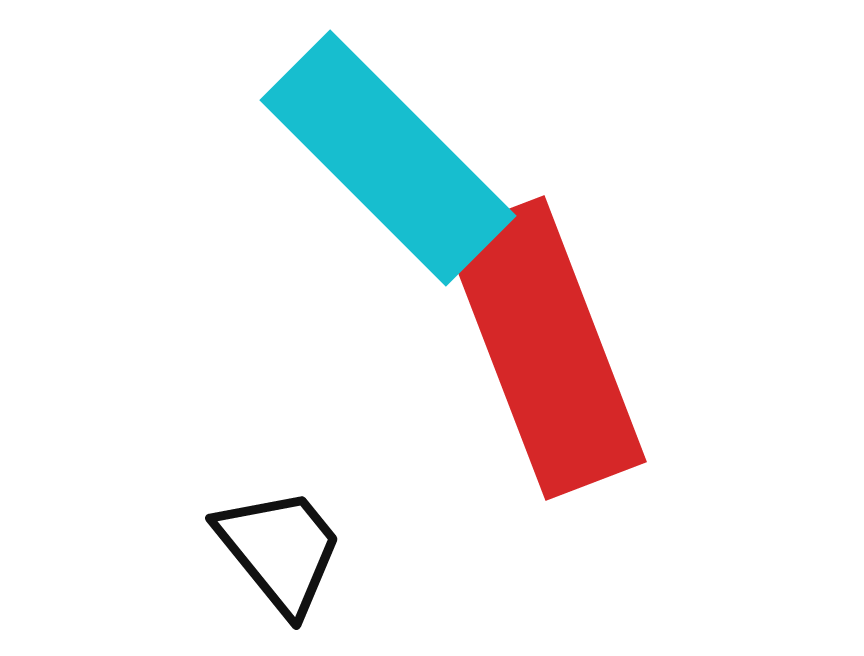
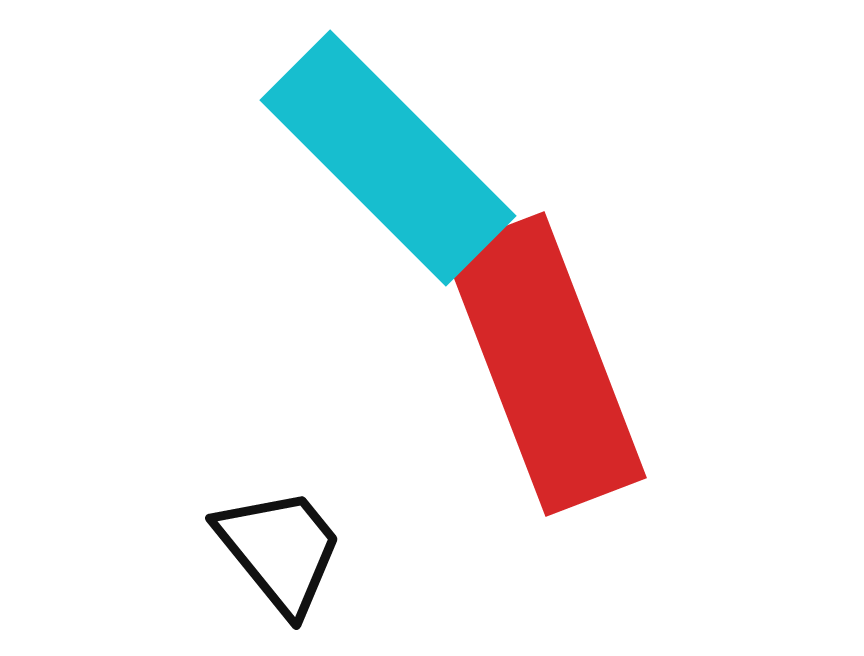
red rectangle: moved 16 px down
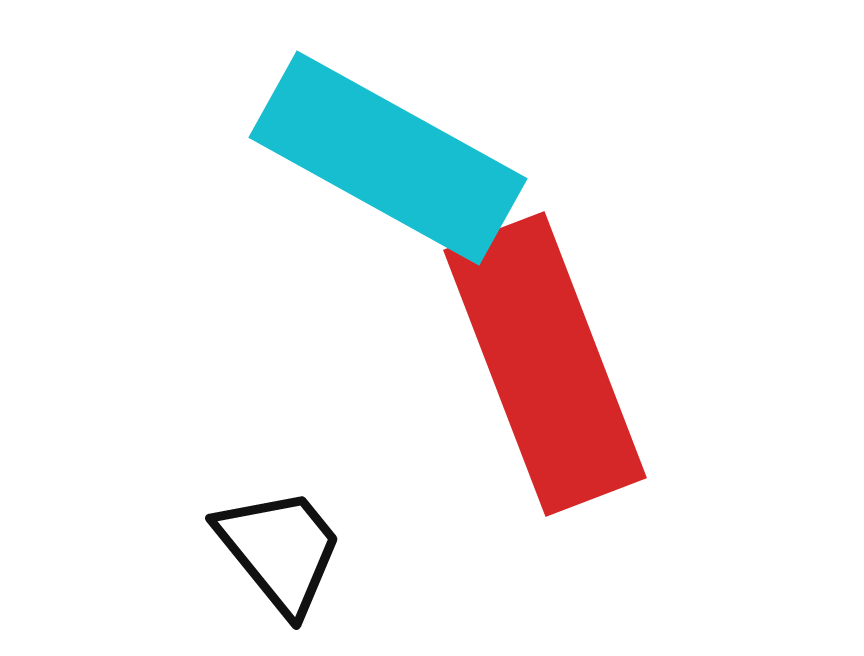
cyan rectangle: rotated 16 degrees counterclockwise
